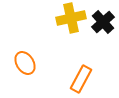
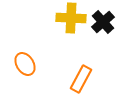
yellow cross: rotated 16 degrees clockwise
orange ellipse: moved 1 px down
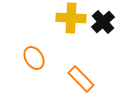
orange ellipse: moved 9 px right, 6 px up
orange rectangle: rotated 72 degrees counterclockwise
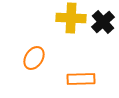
orange ellipse: rotated 65 degrees clockwise
orange rectangle: rotated 48 degrees counterclockwise
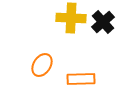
orange ellipse: moved 8 px right, 7 px down
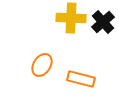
orange rectangle: rotated 16 degrees clockwise
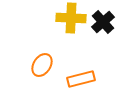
orange rectangle: rotated 28 degrees counterclockwise
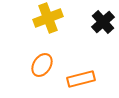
yellow cross: moved 23 px left; rotated 24 degrees counterclockwise
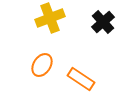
yellow cross: moved 2 px right
orange rectangle: rotated 48 degrees clockwise
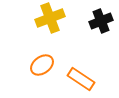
black cross: moved 2 px left, 1 px up; rotated 20 degrees clockwise
orange ellipse: rotated 20 degrees clockwise
